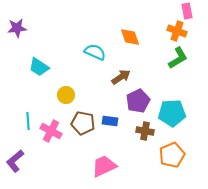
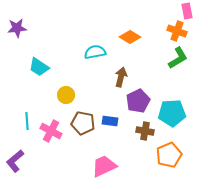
orange diamond: rotated 40 degrees counterclockwise
cyan semicircle: rotated 35 degrees counterclockwise
brown arrow: rotated 42 degrees counterclockwise
cyan line: moved 1 px left
orange pentagon: moved 3 px left
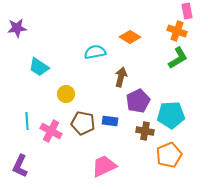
yellow circle: moved 1 px up
cyan pentagon: moved 1 px left, 2 px down
purple L-shape: moved 5 px right, 5 px down; rotated 25 degrees counterclockwise
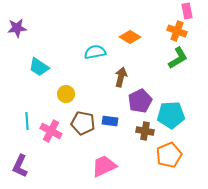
purple pentagon: moved 2 px right
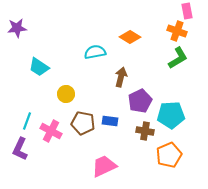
cyan line: rotated 24 degrees clockwise
purple L-shape: moved 17 px up
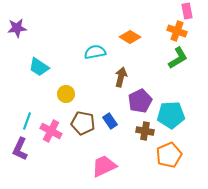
blue rectangle: rotated 49 degrees clockwise
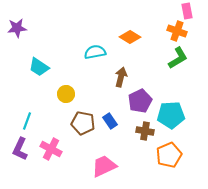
pink cross: moved 18 px down
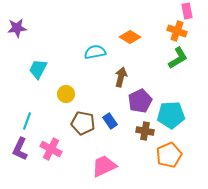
cyan trapezoid: moved 1 px left, 2 px down; rotated 85 degrees clockwise
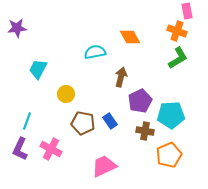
orange diamond: rotated 30 degrees clockwise
